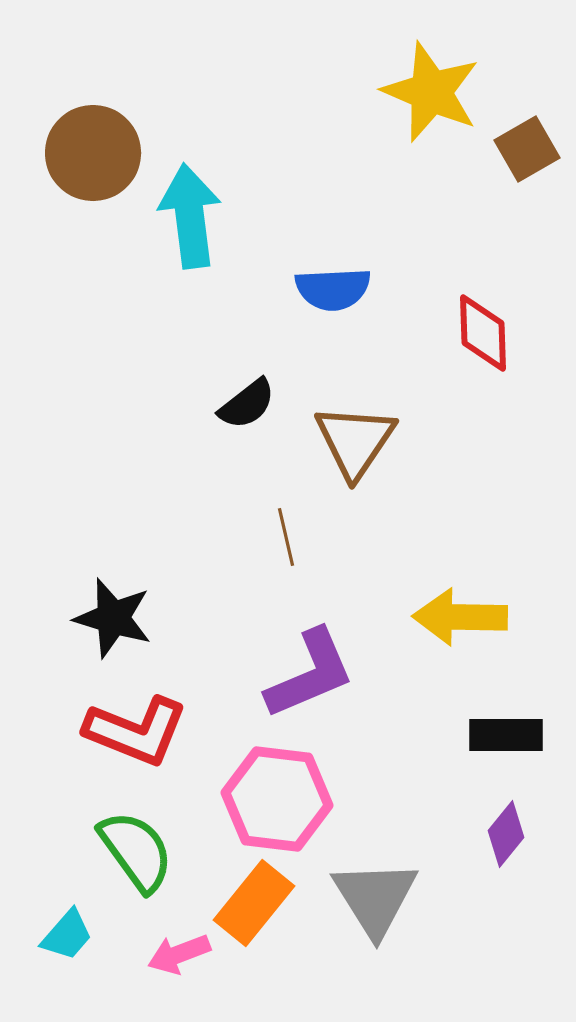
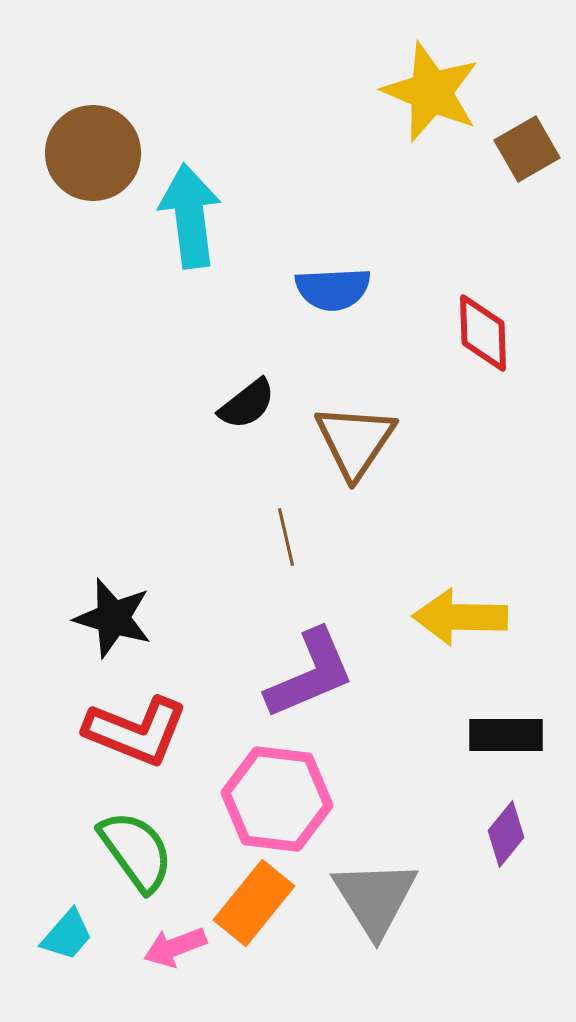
pink arrow: moved 4 px left, 7 px up
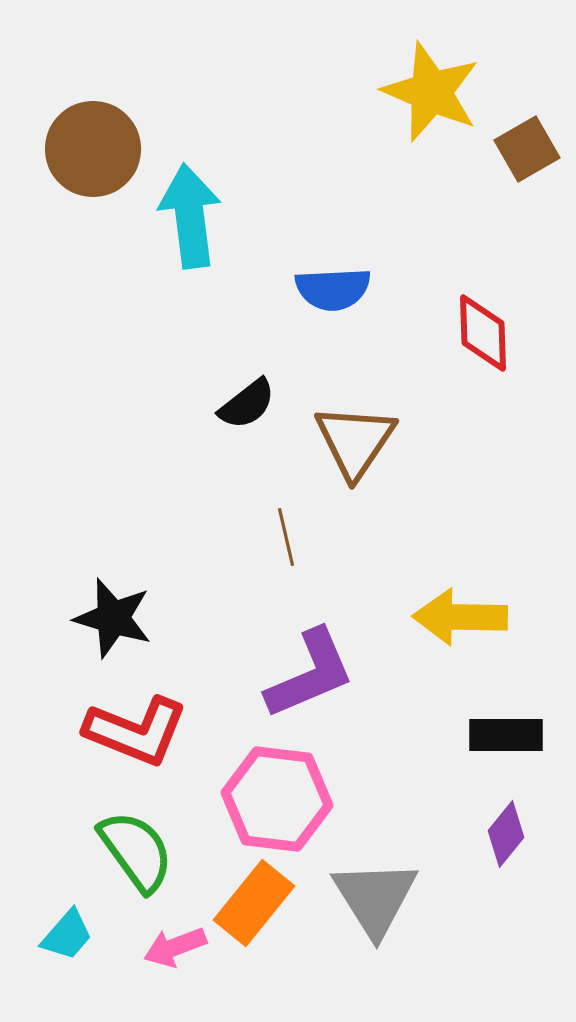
brown circle: moved 4 px up
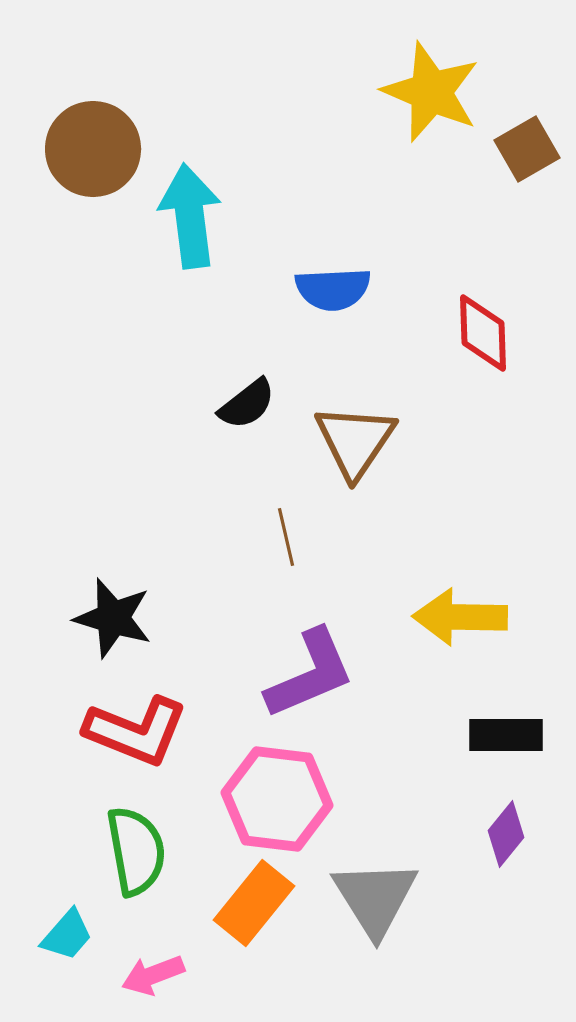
green semicircle: rotated 26 degrees clockwise
pink arrow: moved 22 px left, 28 px down
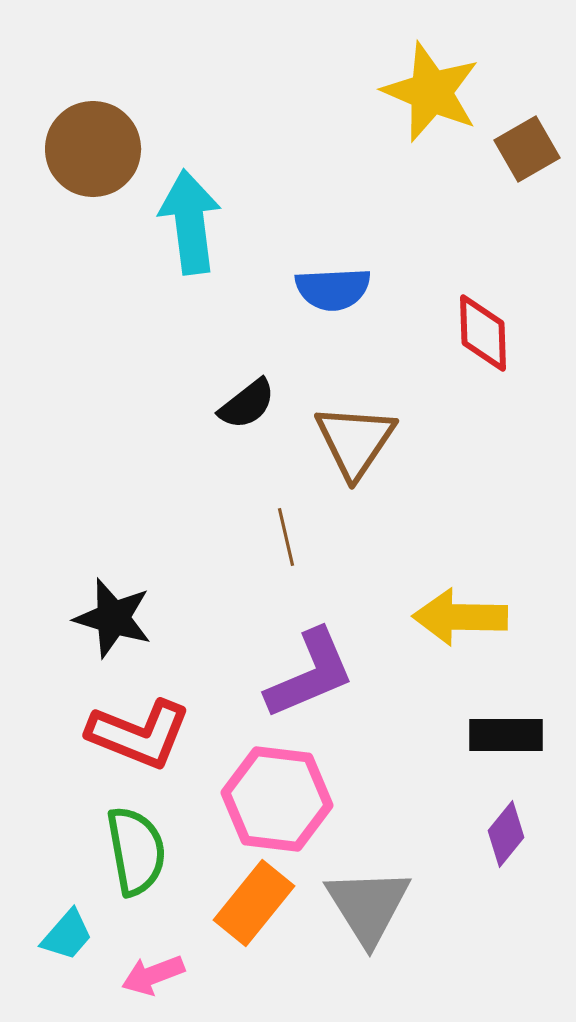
cyan arrow: moved 6 px down
red L-shape: moved 3 px right, 3 px down
gray triangle: moved 7 px left, 8 px down
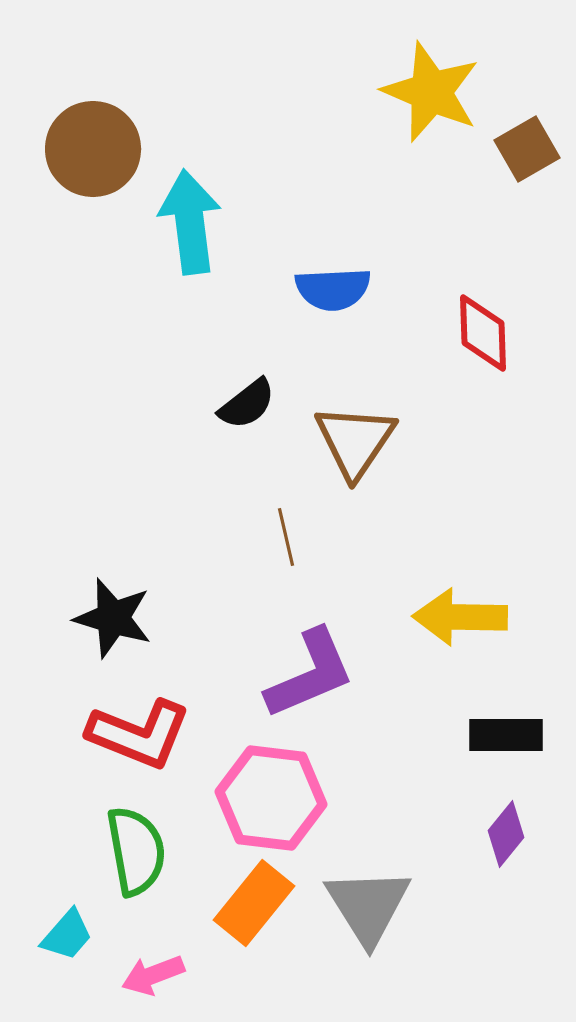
pink hexagon: moved 6 px left, 1 px up
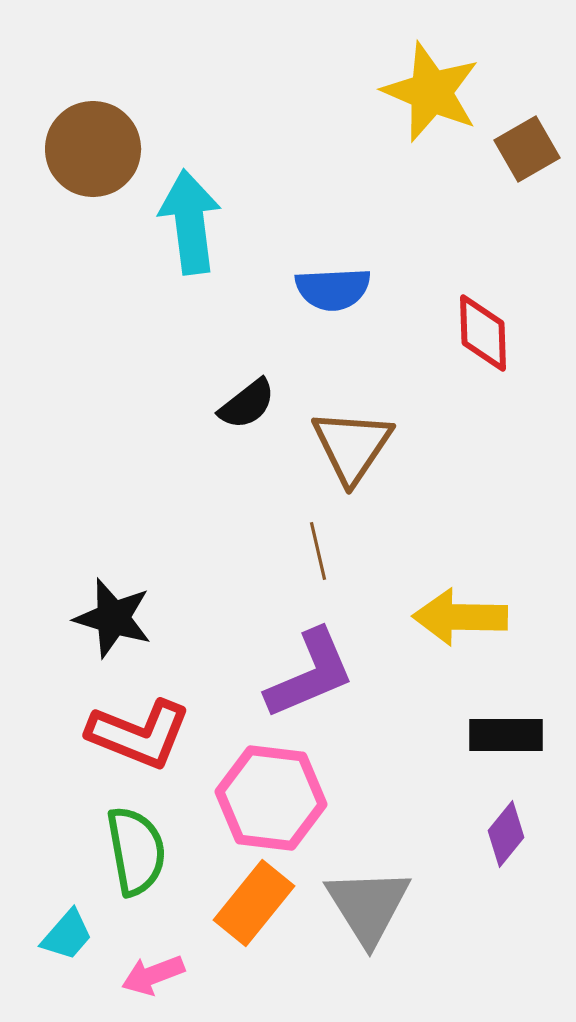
brown triangle: moved 3 px left, 5 px down
brown line: moved 32 px right, 14 px down
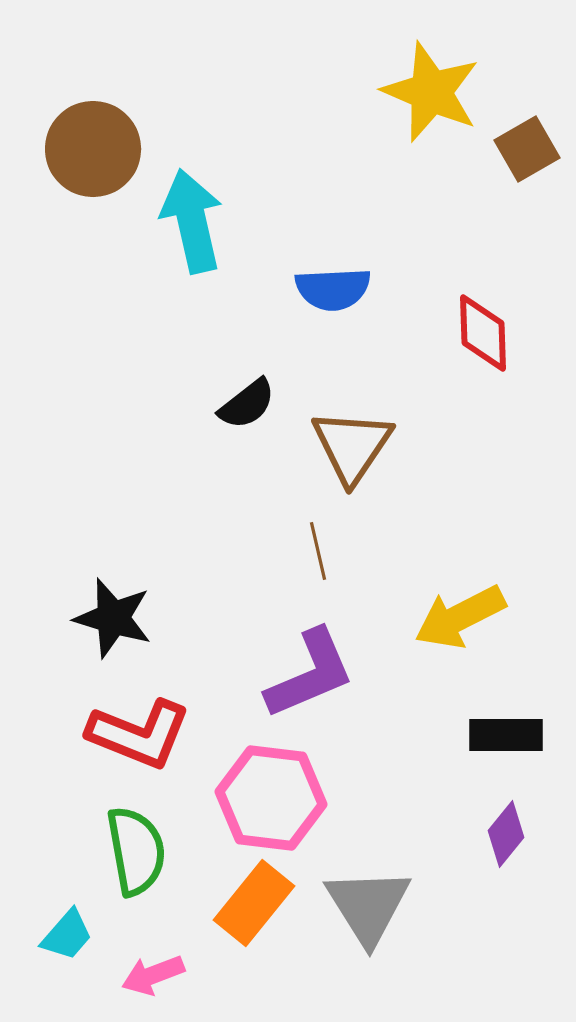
cyan arrow: moved 2 px right, 1 px up; rotated 6 degrees counterclockwise
yellow arrow: rotated 28 degrees counterclockwise
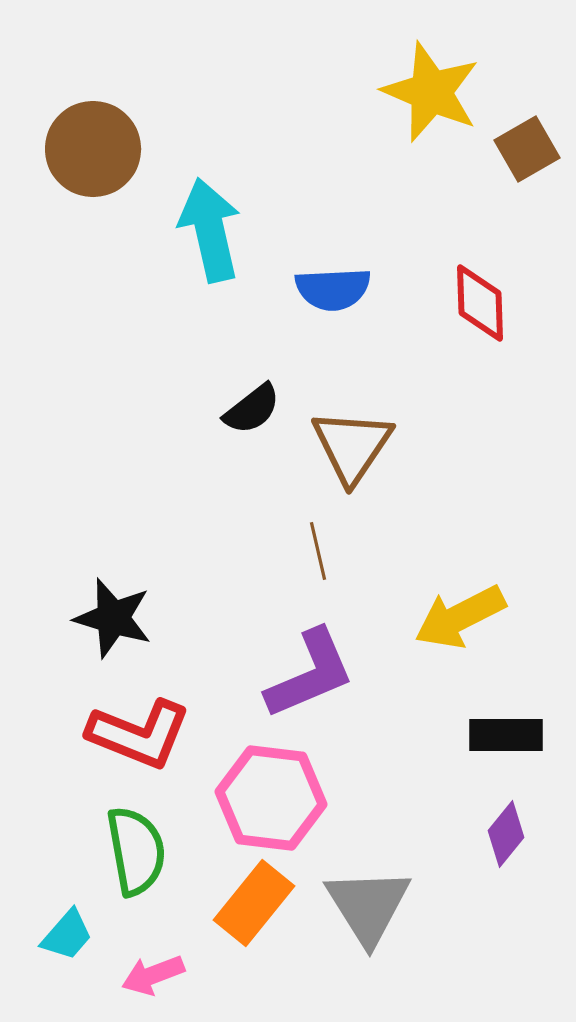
cyan arrow: moved 18 px right, 9 px down
red diamond: moved 3 px left, 30 px up
black semicircle: moved 5 px right, 5 px down
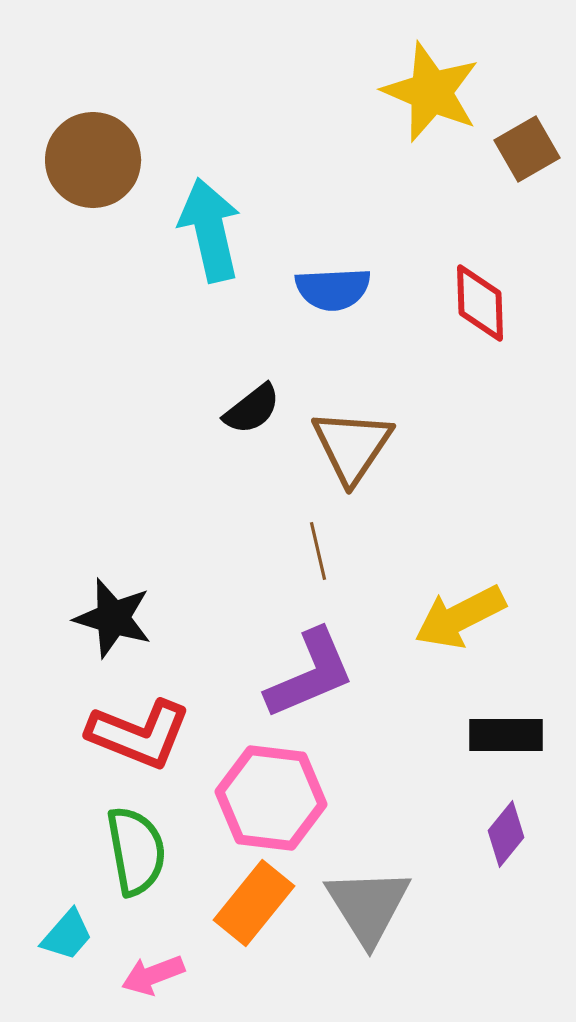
brown circle: moved 11 px down
